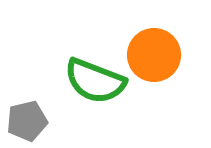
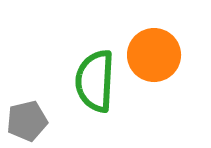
green semicircle: rotated 72 degrees clockwise
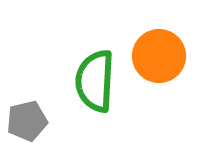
orange circle: moved 5 px right, 1 px down
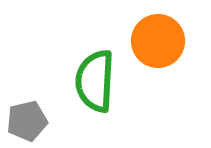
orange circle: moved 1 px left, 15 px up
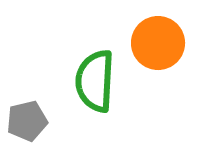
orange circle: moved 2 px down
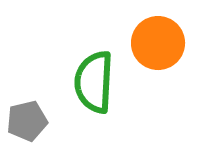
green semicircle: moved 1 px left, 1 px down
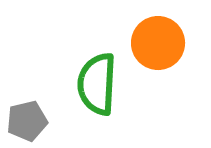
green semicircle: moved 3 px right, 2 px down
